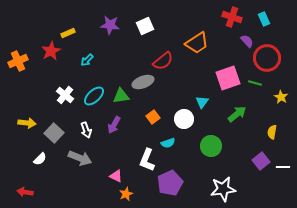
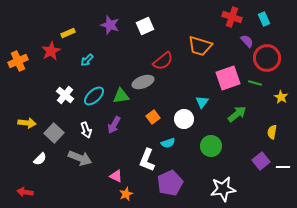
purple star: rotated 12 degrees clockwise
orange trapezoid: moved 3 px right, 3 px down; rotated 50 degrees clockwise
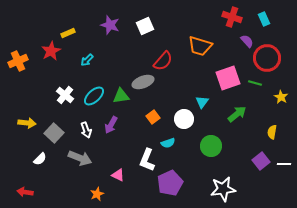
red semicircle: rotated 10 degrees counterclockwise
purple arrow: moved 3 px left
white line: moved 1 px right, 3 px up
pink triangle: moved 2 px right, 1 px up
orange star: moved 29 px left
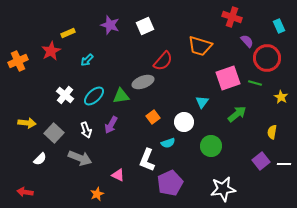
cyan rectangle: moved 15 px right, 7 px down
white circle: moved 3 px down
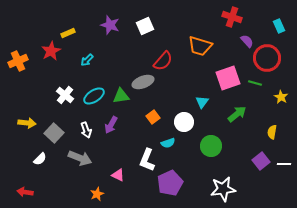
cyan ellipse: rotated 10 degrees clockwise
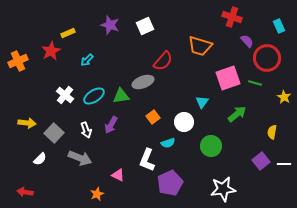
yellow star: moved 3 px right
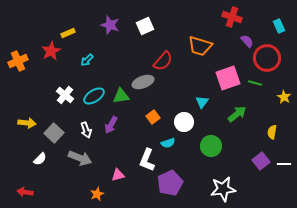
pink triangle: rotated 40 degrees counterclockwise
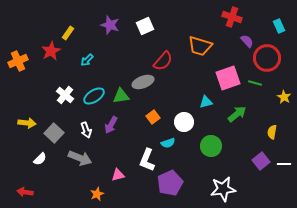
yellow rectangle: rotated 32 degrees counterclockwise
cyan triangle: moved 4 px right; rotated 40 degrees clockwise
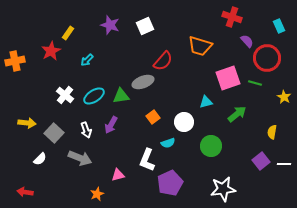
orange cross: moved 3 px left; rotated 12 degrees clockwise
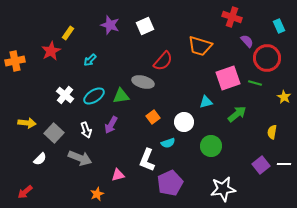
cyan arrow: moved 3 px right
gray ellipse: rotated 35 degrees clockwise
purple square: moved 4 px down
red arrow: rotated 49 degrees counterclockwise
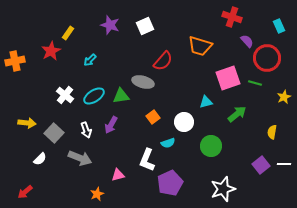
yellow star: rotated 16 degrees clockwise
white star: rotated 10 degrees counterclockwise
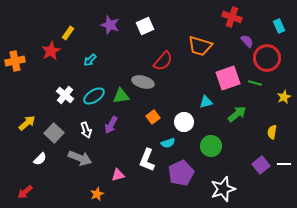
yellow arrow: rotated 48 degrees counterclockwise
purple pentagon: moved 11 px right, 10 px up
